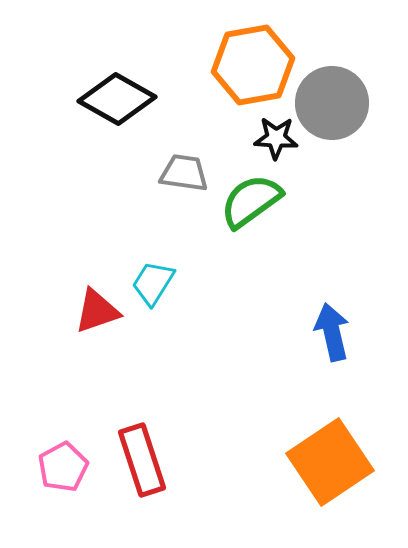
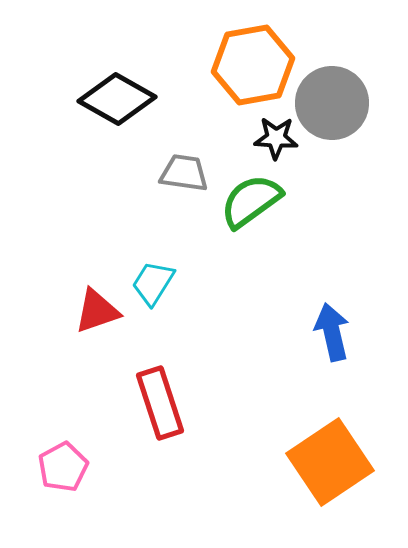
red rectangle: moved 18 px right, 57 px up
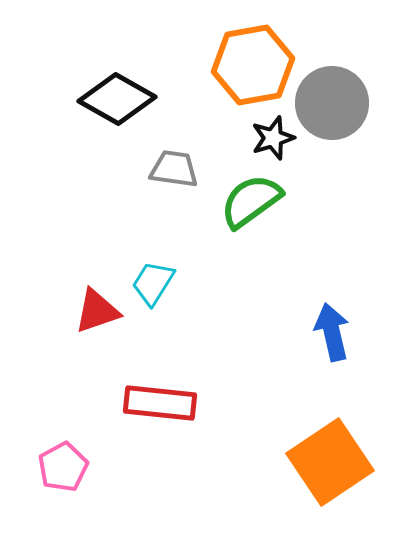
black star: moved 3 px left; rotated 21 degrees counterclockwise
gray trapezoid: moved 10 px left, 4 px up
red rectangle: rotated 66 degrees counterclockwise
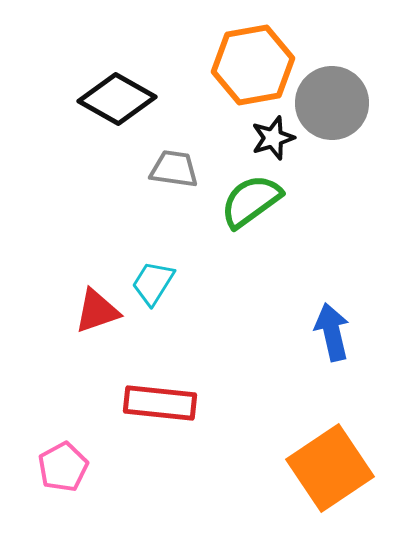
orange square: moved 6 px down
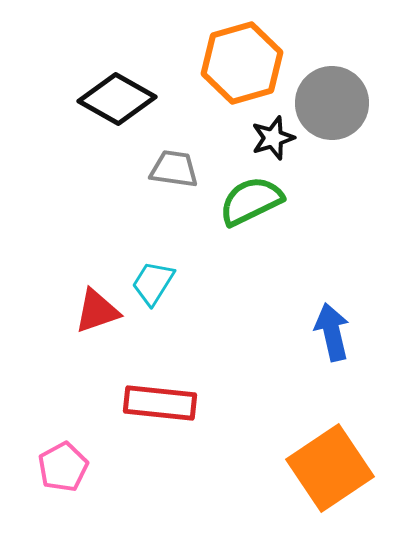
orange hexagon: moved 11 px left, 2 px up; rotated 6 degrees counterclockwise
green semicircle: rotated 10 degrees clockwise
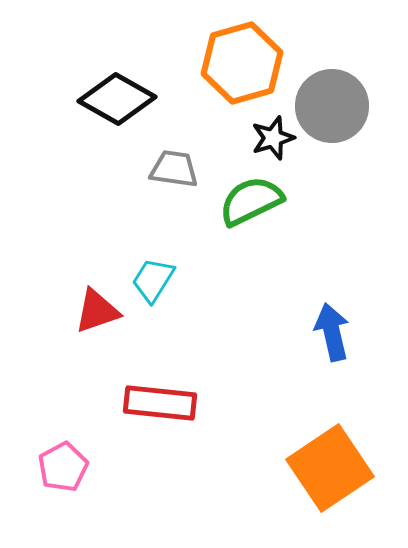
gray circle: moved 3 px down
cyan trapezoid: moved 3 px up
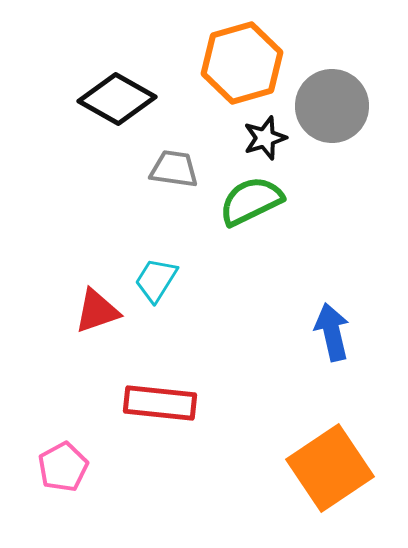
black star: moved 8 px left
cyan trapezoid: moved 3 px right
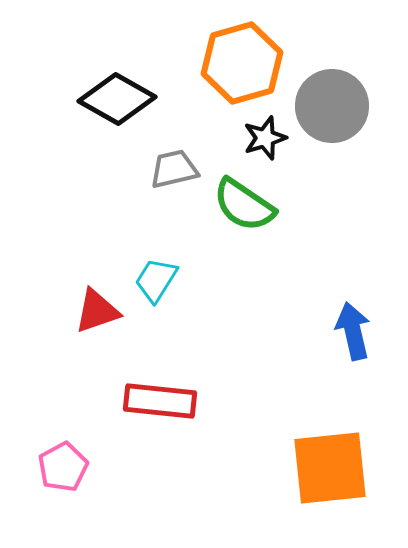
gray trapezoid: rotated 21 degrees counterclockwise
green semicircle: moved 7 px left, 4 px down; rotated 120 degrees counterclockwise
blue arrow: moved 21 px right, 1 px up
red rectangle: moved 2 px up
orange square: rotated 28 degrees clockwise
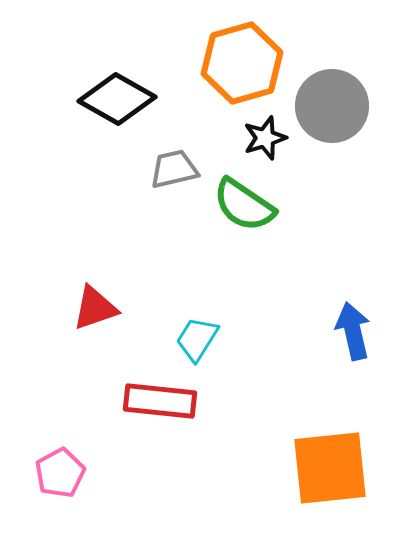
cyan trapezoid: moved 41 px right, 59 px down
red triangle: moved 2 px left, 3 px up
pink pentagon: moved 3 px left, 6 px down
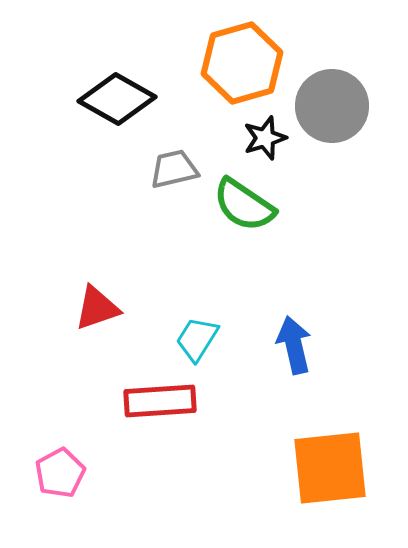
red triangle: moved 2 px right
blue arrow: moved 59 px left, 14 px down
red rectangle: rotated 10 degrees counterclockwise
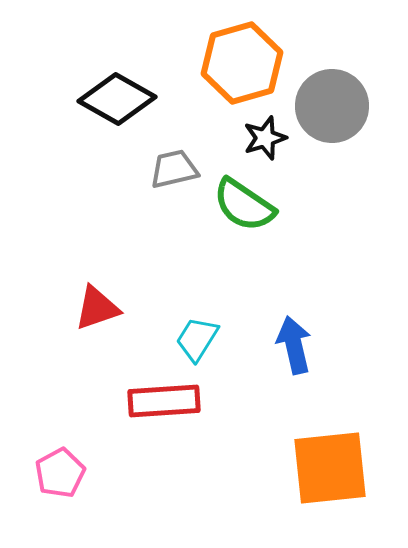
red rectangle: moved 4 px right
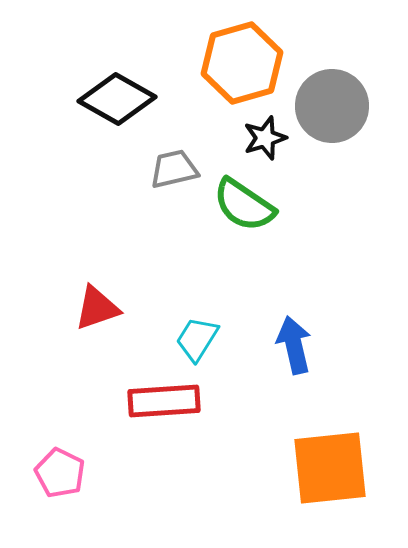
pink pentagon: rotated 18 degrees counterclockwise
